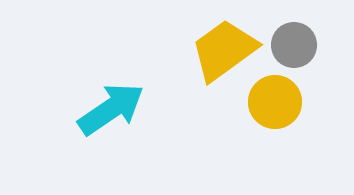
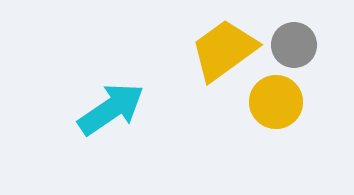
yellow circle: moved 1 px right
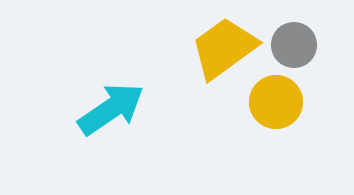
yellow trapezoid: moved 2 px up
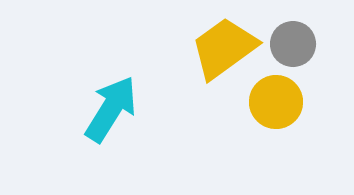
gray circle: moved 1 px left, 1 px up
cyan arrow: rotated 24 degrees counterclockwise
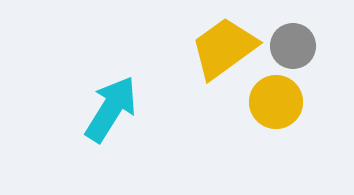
gray circle: moved 2 px down
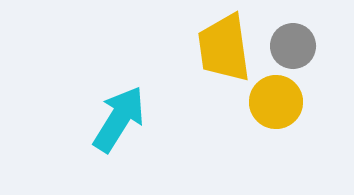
yellow trapezoid: rotated 62 degrees counterclockwise
cyan arrow: moved 8 px right, 10 px down
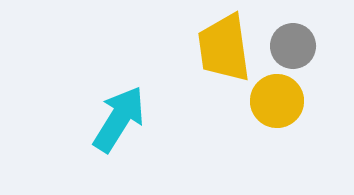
yellow circle: moved 1 px right, 1 px up
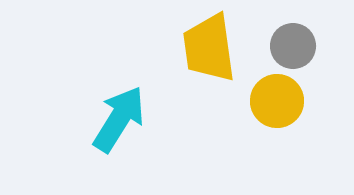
yellow trapezoid: moved 15 px left
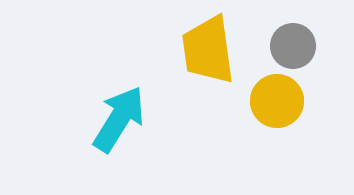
yellow trapezoid: moved 1 px left, 2 px down
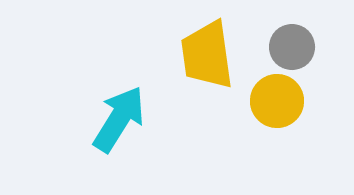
gray circle: moved 1 px left, 1 px down
yellow trapezoid: moved 1 px left, 5 px down
